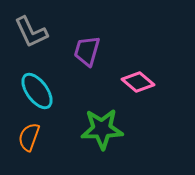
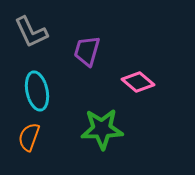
cyan ellipse: rotated 24 degrees clockwise
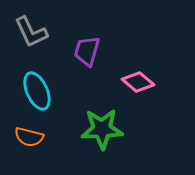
cyan ellipse: rotated 12 degrees counterclockwise
orange semicircle: rotated 96 degrees counterclockwise
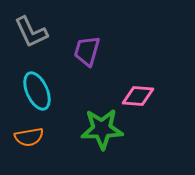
pink diamond: moved 14 px down; rotated 36 degrees counterclockwise
orange semicircle: rotated 24 degrees counterclockwise
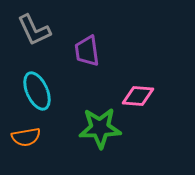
gray L-shape: moved 3 px right, 2 px up
purple trapezoid: rotated 24 degrees counterclockwise
green star: moved 2 px left, 1 px up
orange semicircle: moved 3 px left
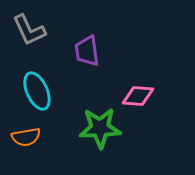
gray L-shape: moved 5 px left
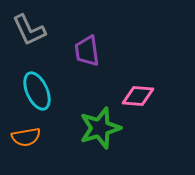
green star: rotated 15 degrees counterclockwise
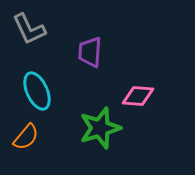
gray L-shape: moved 1 px up
purple trapezoid: moved 3 px right, 1 px down; rotated 12 degrees clockwise
orange semicircle: rotated 40 degrees counterclockwise
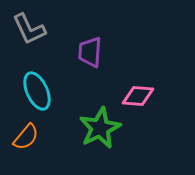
green star: rotated 9 degrees counterclockwise
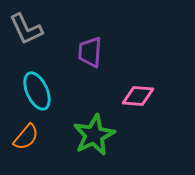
gray L-shape: moved 3 px left
green star: moved 6 px left, 7 px down
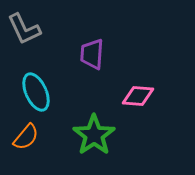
gray L-shape: moved 2 px left
purple trapezoid: moved 2 px right, 2 px down
cyan ellipse: moved 1 px left, 1 px down
green star: rotated 9 degrees counterclockwise
